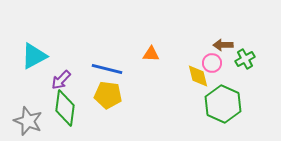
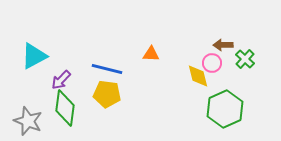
green cross: rotated 18 degrees counterclockwise
yellow pentagon: moved 1 px left, 1 px up
green hexagon: moved 2 px right, 5 px down; rotated 12 degrees clockwise
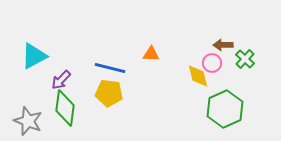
blue line: moved 3 px right, 1 px up
yellow pentagon: moved 2 px right, 1 px up
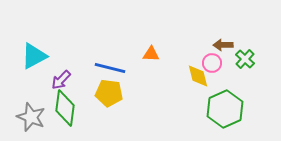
gray star: moved 3 px right, 4 px up
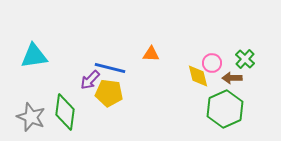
brown arrow: moved 9 px right, 33 px down
cyan triangle: rotated 20 degrees clockwise
purple arrow: moved 29 px right
green diamond: moved 4 px down
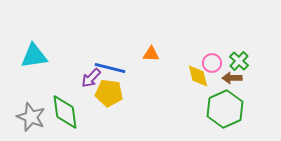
green cross: moved 6 px left, 2 px down
purple arrow: moved 1 px right, 2 px up
green diamond: rotated 15 degrees counterclockwise
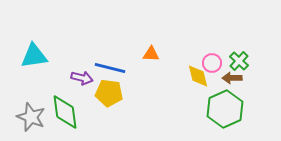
purple arrow: moved 9 px left; rotated 120 degrees counterclockwise
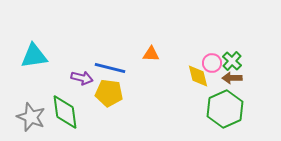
green cross: moved 7 px left
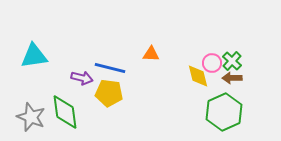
green hexagon: moved 1 px left, 3 px down
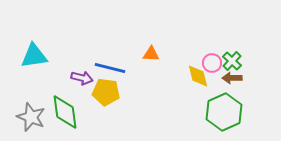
yellow pentagon: moved 3 px left, 1 px up
